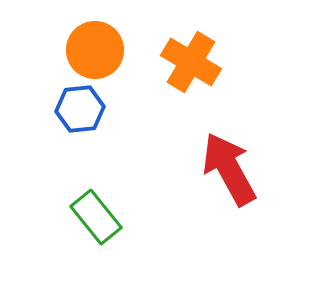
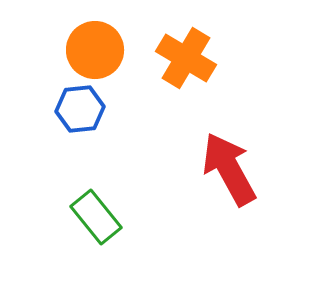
orange cross: moved 5 px left, 4 px up
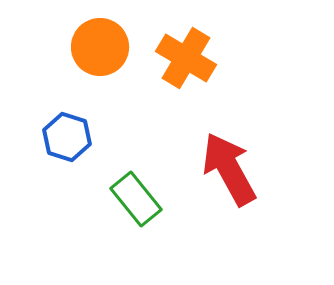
orange circle: moved 5 px right, 3 px up
blue hexagon: moved 13 px left, 28 px down; rotated 24 degrees clockwise
green rectangle: moved 40 px right, 18 px up
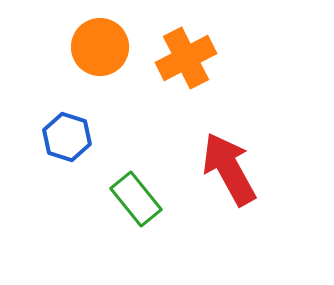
orange cross: rotated 32 degrees clockwise
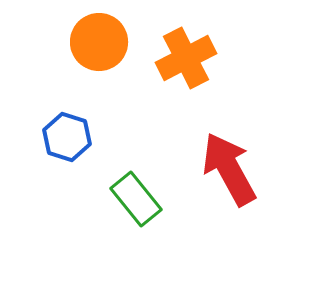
orange circle: moved 1 px left, 5 px up
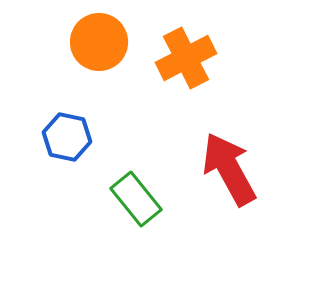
blue hexagon: rotated 6 degrees counterclockwise
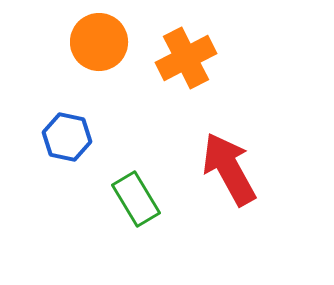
green rectangle: rotated 8 degrees clockwise
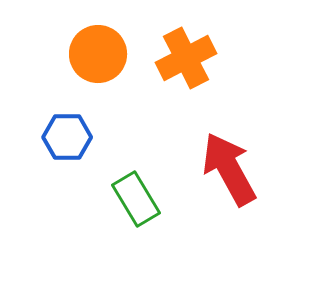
orange circle: moved 1 px left, 12 px down
blue hexagon: rotated 12 degrees counterclockwise
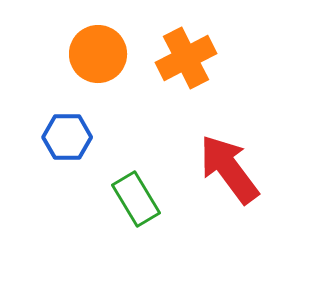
red arrow: rotated 8 degrees counterclockwise
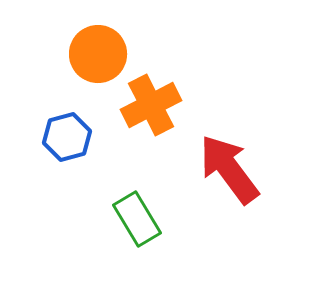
orange cross: moved 35 px left, 47 px down
blue hexagon: rotated 15 degrees counterclockwise
green rectangle: moved 1 px right, 20 px down
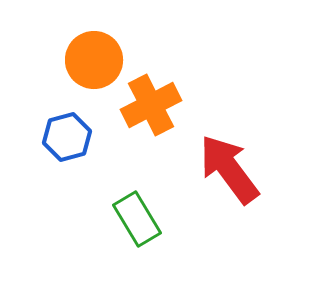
orange circle: moved 4 px left, 6 px down
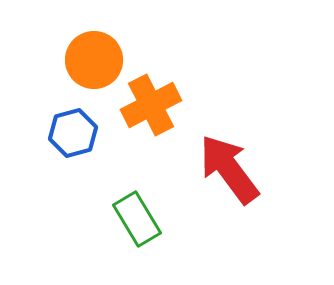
blue hexagon: moved 6 px right, 4 px up
